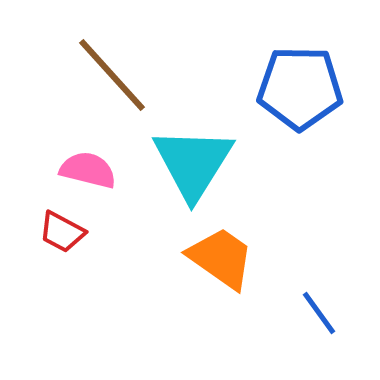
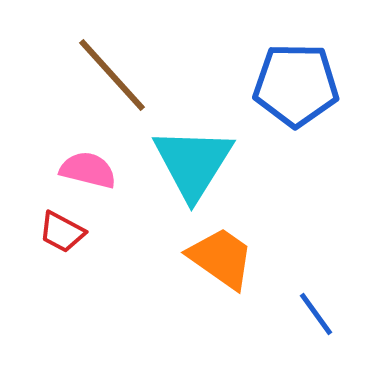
blue pentagon: moved 4 px left, 3 px up
blue line: moved 3 px left, 1 px down
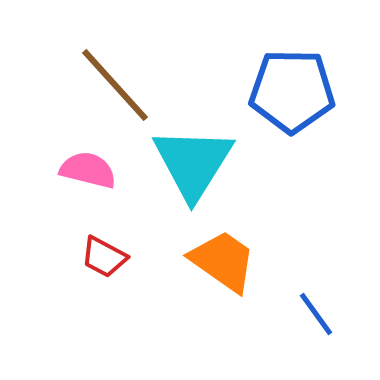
brown line: moved 3 px right, 10 px down
blue pentagon: moved 4 px left, 6 px down
red trapezoid: moved 42 px right, 25 px down
orange trapezoid: moved 2 px right, 3 px down
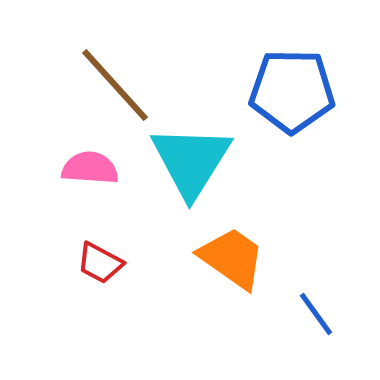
cyan triangle: moved 2 px left, 2 px up
pink semicircle: moved 2 px right, 2 px up; rotated 10 degrees counterclockwise
red trapezoid: moved 4 px left, 6 px down
orange trapezoid: moved 9 px right, 3 px up
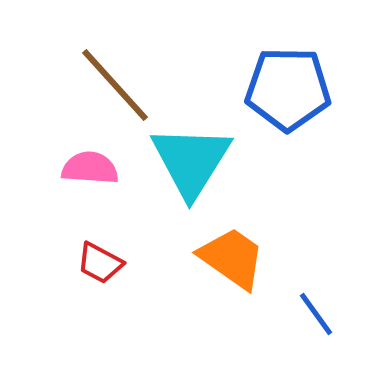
blue pentagon: moved 4 px left, 2 px up
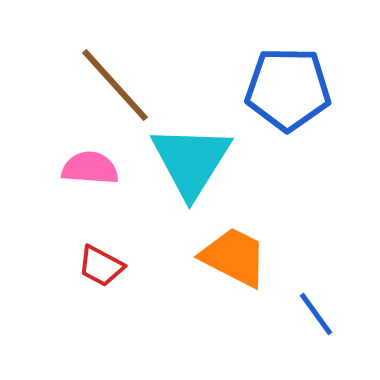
orange trapezoid: moved 2 px right, 1 px up; rotated 8 degrees counterclockwise
red trapezoid: moved 1 px right, 3 px down
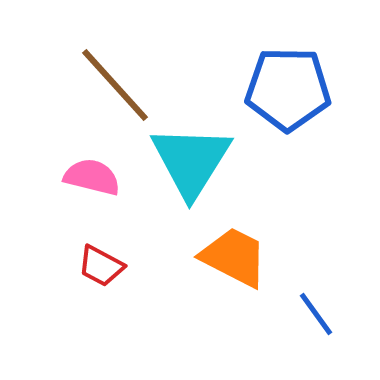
pink semicircle: moved 2 px right, 9 px down; rotated 10 degrees clockwise
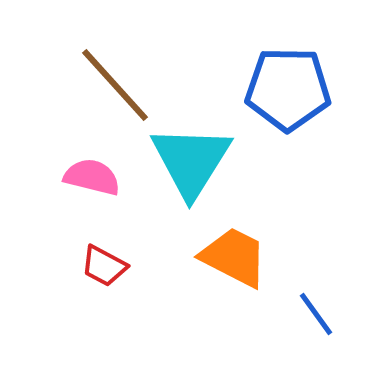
red trapezoid: moved 3 px right
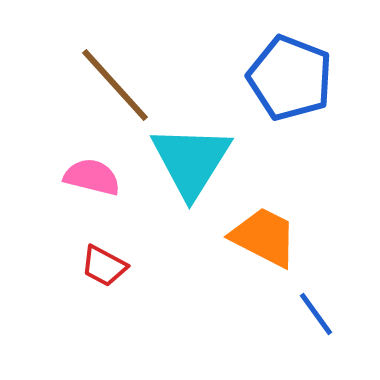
blue pentagon: moved 2 px right, 11 px up; rotated 20 degrees clockwise
orange trapezoid: moved 30 px right, 20 px up
